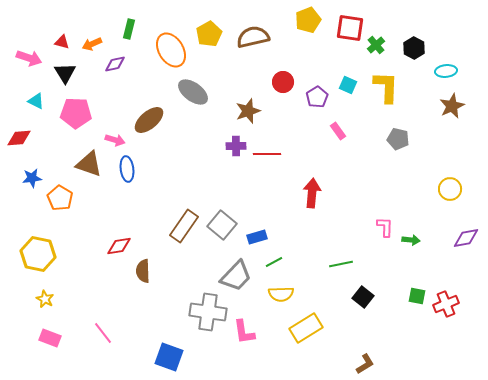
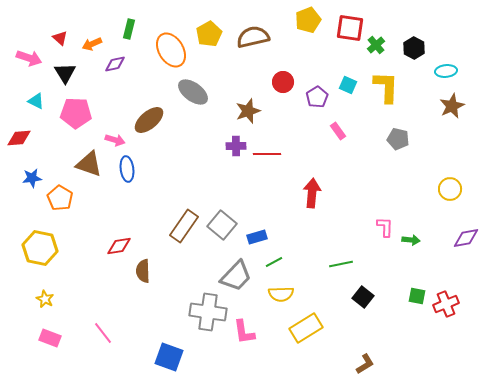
red triangle at (62, 42): moved 2 px left, 4 px up; rotated 28 degrees clockwise
yellow hexagon at (38, 254): moved 2 px right, 6 px up
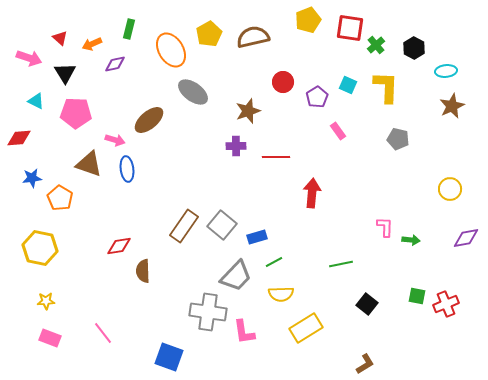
red line at (267, 154): moved 9 px right, 3 px down
black square at (363, 297): moved 4 px right, 7 px down
yellow star at (45, 299): moved 1 px right, 2 px down; rotated 30 degrees counterclockwise
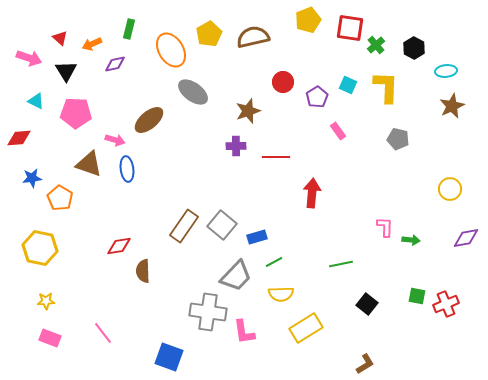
black triangle at (65, 73): moved 1 px right, 2 px up
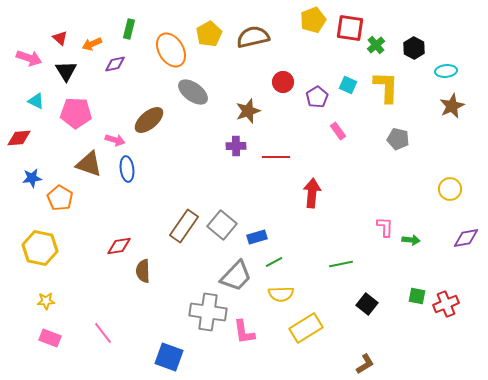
yellow pentagon at (308, 20): moved 5 px right
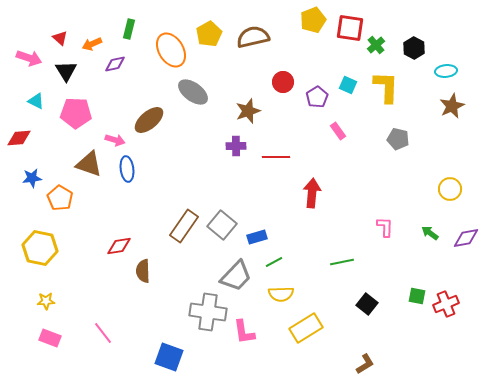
green arrow at (411, 240): moved 19 px right, 7 px up; rotated 150 degrees counterclockwise
green line at (341, 264): moved 1 px right, 2 px up
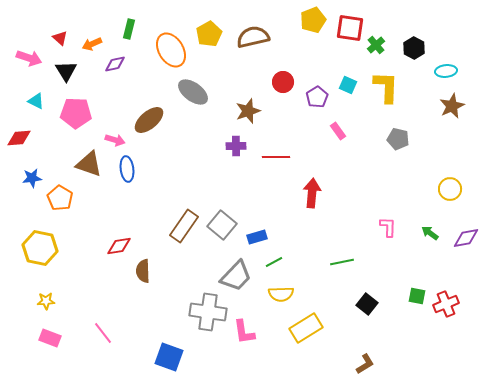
pink L-shape at (385, 227): moved 3 px right
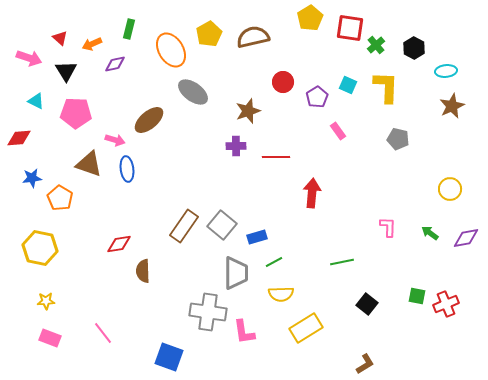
yellow pentagon at (313, 20): moved 3 px left, 2 px up; rotated 10 degrees counterclockwise
red diamond at (119, 246): moved 2 px up
gray trapezoid at (236, 276): moved 3 px up; rotated 44 degrees counterclockwise
